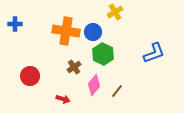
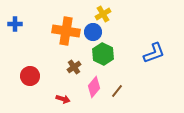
yellow cross: moved 12 px left, 2 px down
pink diamond: moved 2 px down
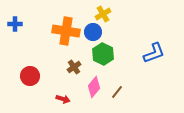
brown line: moved 1 px down
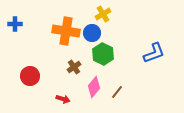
blue circle: moved 1 px left, 1 px down
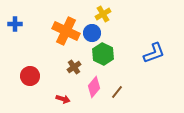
orange cross: rotated 16 degrees clockwise
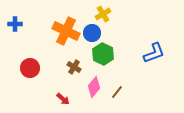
brown cross: rotated 24 degrees counterclockwise
red circle: moved 8 px up
red arrow: rotated 24 degrees clockwise
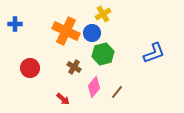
green hexagon: rotated 20 degrees clockwise
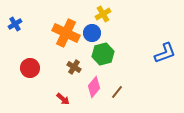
blue cross: rotated 32 degrees counterclockwise
orange cross: moved 2 px down
blue L-shape: moved 11 px right
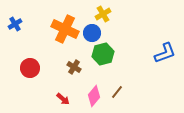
orange cross: moved 1 px left, 4 px up
pink diamond: moved 9 px down
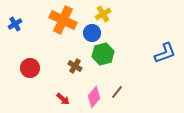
orange cross: moved 2 px left, 9 px up
brown cross: moved 1 px right, 1 px up
pink diamond: moved 1 px down
